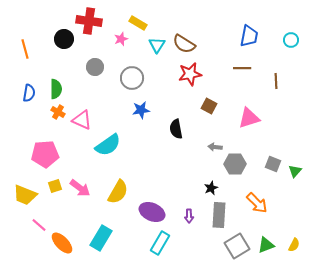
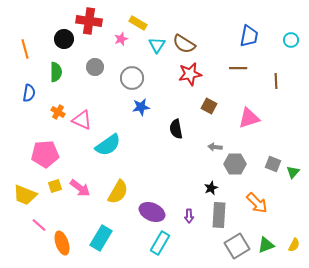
brown line at (242, 68): moved 4 px left
green semicircle at (56, 89): moved 17 px up
blue star at (141, 110): moved 3 px up
green triangle at (295, 171): moved 2 px left, 1 px down
orange ellipse at (62, 243): rotated 25 degrees clockwise
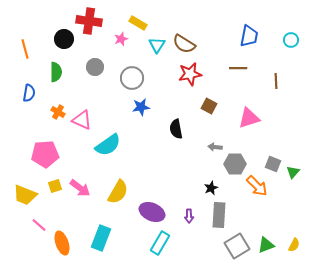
orange arrow at (257, 203): moved 17 px up
cyan rectangle at (101, 238): rotated 10 degrees counterclockwise
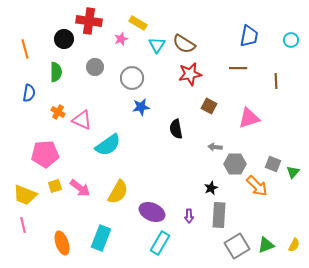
pink line at (39, 225): moved 16 px left; rotated 35 degrees clockwise
